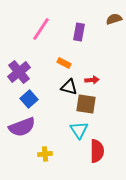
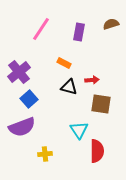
brown semicircle: moved 3 px left, 5 px down
brown square: moved 15 px right
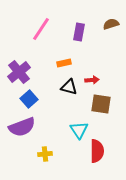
orange rectangle: rotated 40 degrees counterclockwise
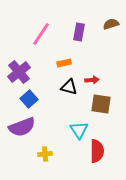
pink line: moved 5 px down
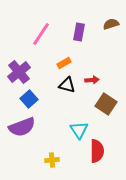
orange rectangle: rotated 16 degrees counterclockwise
black triangle: moved 2 px left, 2 px up
brown square: moved 5 px right; rotated 25 degrees clockwise
yellow cross: moved 7 px right, 6 px down
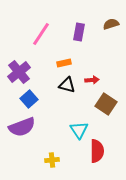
orange rectangle: rotated 16 degrees clockwise
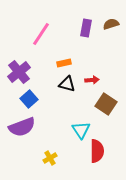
purple rectangle: moved 7 px right, 4 px up
black triangle: moved 1 px up
cyan triangle: moved 2 px right
yellow cross: moved 2 px left, 2 px up; rotated 24 degrees counterclockwise
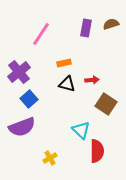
cyan triangle: rotated 12 degrees counterclockwise
